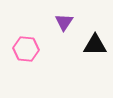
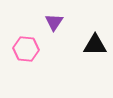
purple triangle: moved 10 px left
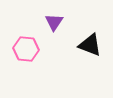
black triangle: moved 5 px left; rotated 20 degrees clockwise
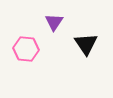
black triangle: moved 4 px left, 1 px up; rotated 35 degrees clockwise
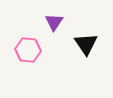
pink hexagon: moved 2 px right, 1 px down
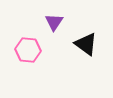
black triangle: rotated 20 degrees counterclockwise
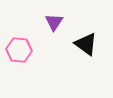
pink hexagon: moved 9 px left
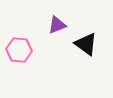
purple triangle: moved 3 px right, 3 px down; rotated 36 degrees clockwise
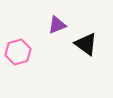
pink hexagon: moved 1 px left, 2 px down; rotated 20 degrees counterclockwise
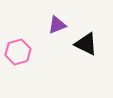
black triangle: rotated 10 degrees counterclockwise
